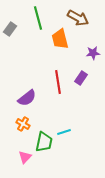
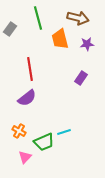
brown arrow: rotated 15 degrees counterclockwise
purple star: moved 6 px left, 9 px up
red line: moved 28 px left, 13 px up
orange cross: moved 4 px left, 7 px down
green trapezoid: rotated 55 degrees clockwise
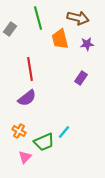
cyan line: rotated 32 degrees counterclockwise
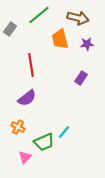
green line: moved 1 px right, 3 px up; rotated 65 degrees clockwise
red line: moved 1 px right, 4 px up
orange cross: moved 1 px left, 4 px up
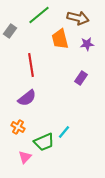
gray rectangle: moved 2 px down
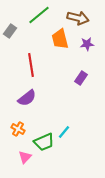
orange cross: moved 2 px down
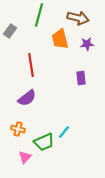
green line: rotated 35 degrees counterclockwise
purple rectangle: rotated 40 degrees counterclockwise
orange cross: rotated 16 degrees counterclockwise
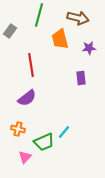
purple star: moved 2 px right, 4 px down
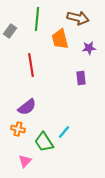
green line: moved 2 px left, 4 px down; rotated 10 degrees counterclockwise
purple semicircle: moved 9 px down
green trapezoid: rotated 80 degrees clockwise
pink triangle: moved 4 px down
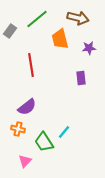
green line: rotated 45 degrees clockwise
